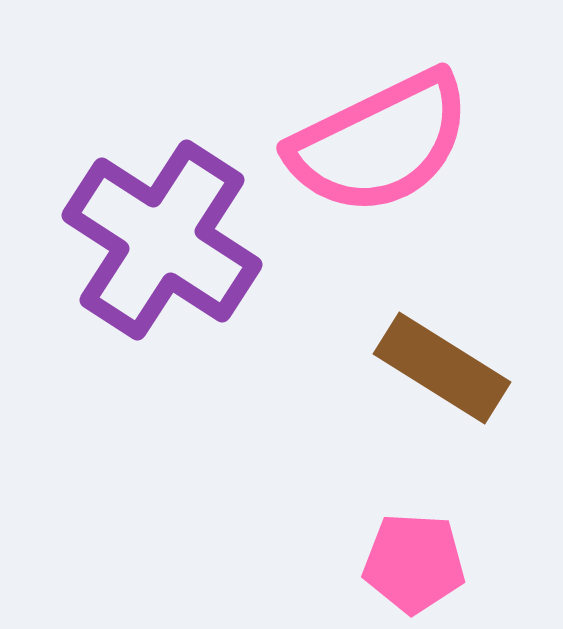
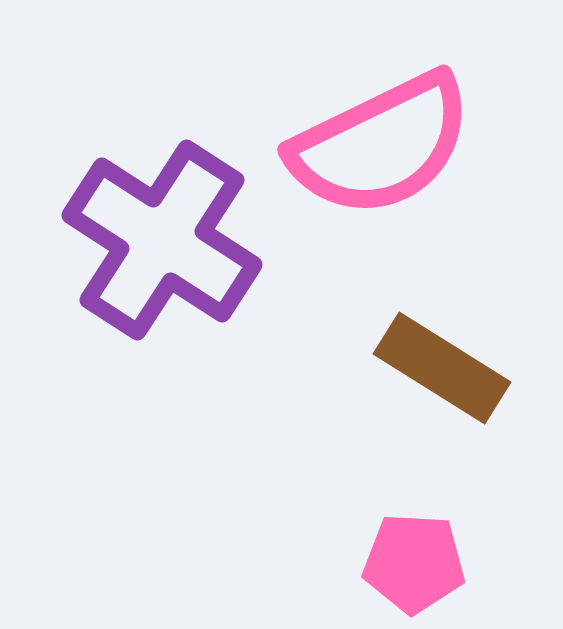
pink semicircle: moved 1 px right, 2 px down
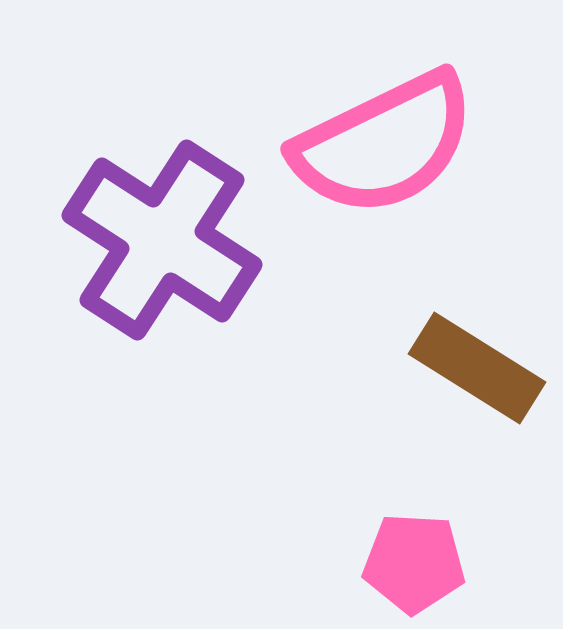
pink semicircle: moved 3 px right, 1 px up
brown rectangle: moved 35 px right
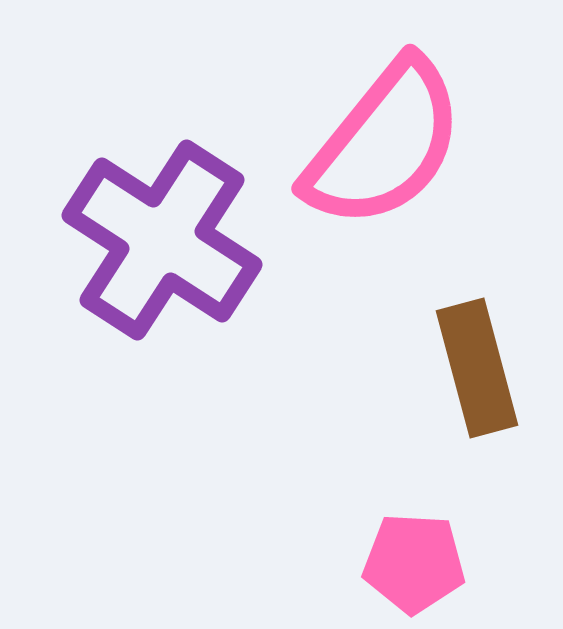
pink semicircle: rotated 25 degrees counterclockwise
brown rectangle: rotated 43 degrees clockwise
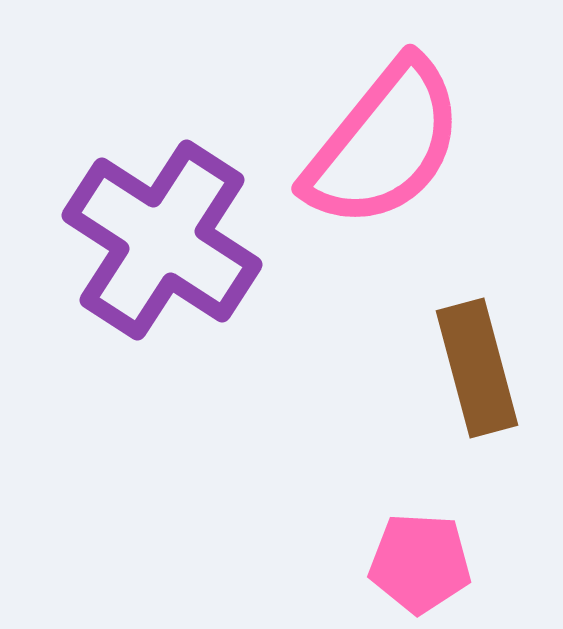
pink pentagon: moved 6 px right
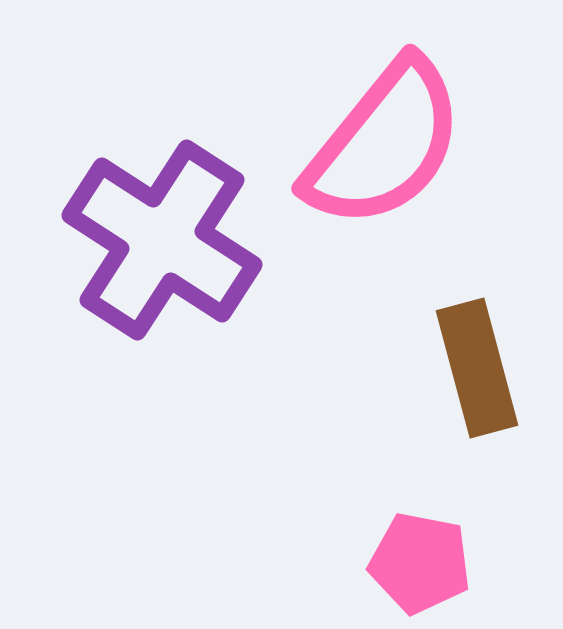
pink pentagon: rotated 8 degrees clockwise
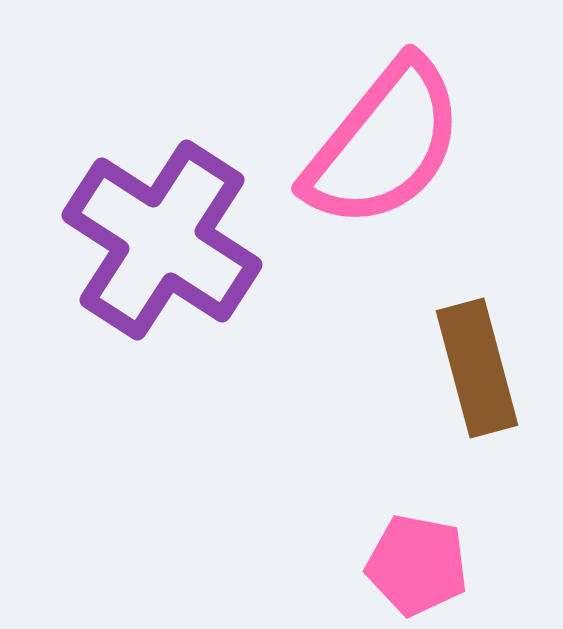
pink pentagon: moved 3 px left, 2 px down
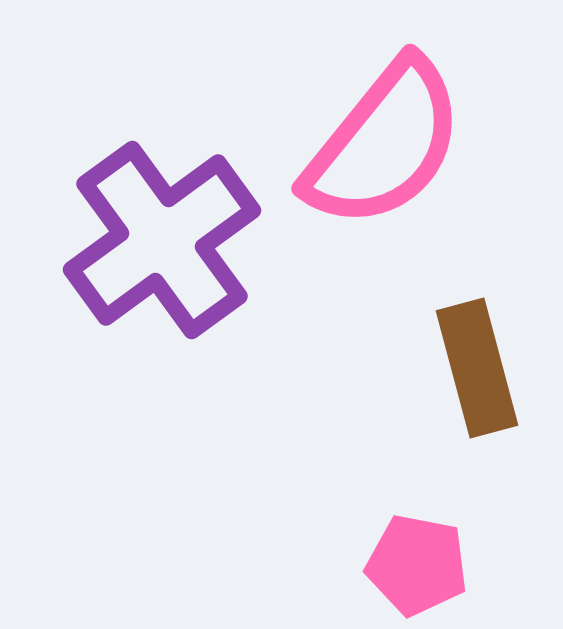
purple cross: rotated 21 degrees clockwise
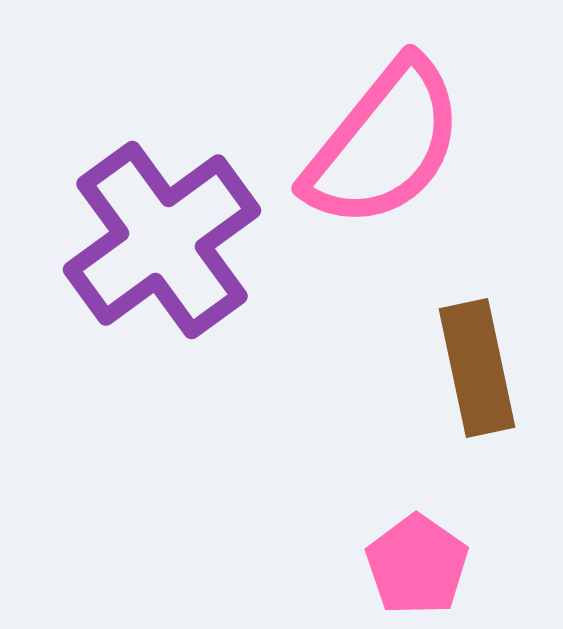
brown rectangle: rotated 3 degrees clockwise
pink pentagon: rotated 24 degrees clockwise
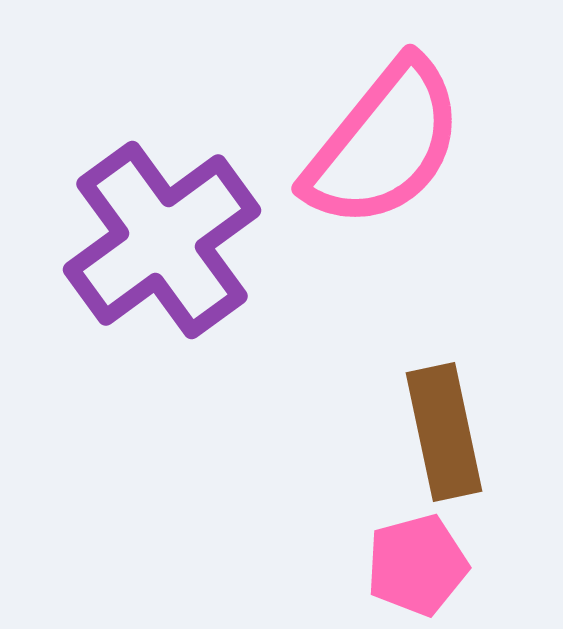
brown rectangle: moved 33 px left, 64 px down
pink pentagon: rotated 22 degrees clockwise
